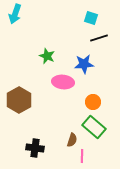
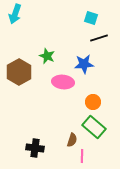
brown hexagon: moved 28 px up
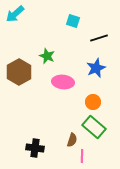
cyan arrow: rotated 30 degrees clockwise
cyan square: moved 18 px left, 3 px down
blue star: moved 12 px right, 4 px down; rotated 18 degrees counterclockwise
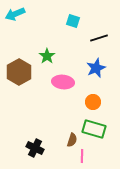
cyan arrow: rotated 18 degrees clockwise
green star: rotated 14 degrees clockwise
green rectangle: moved 2 px down; rotated 25 degrees counterclockwise
black cross: rotated 18 degrees clockwise
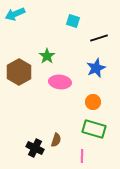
pink ellipse: moved 3 px left
brown semicircle: moved 16 px left
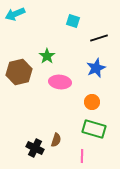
brown hexagon: rotated 15 degrees clockwise
orange circle: moved 1 px left
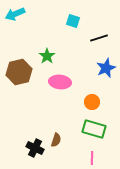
blue star: moved 10 px right
pink line: moved 10 px right, 2 px down
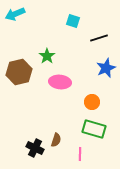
pink line: moved 12 px left, 4 px up
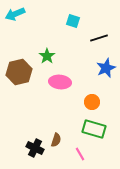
pink line: rotated 32 degrees counterclockwise
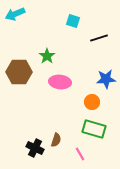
blue star: moved 11 px down; rotated 18 degrees clockwise
brown hexagon: rotated 15 degrees clockwise
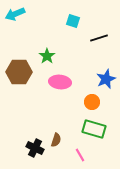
blue star: rotated 18 degrees counterclockwise
pink line: moved 1 px down
